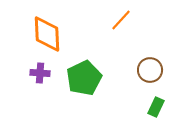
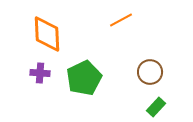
orange line: rotated 20 degrees clockwise
brown circle: moved 2 px down
green rectangle: rotated 18 degrees clockwise
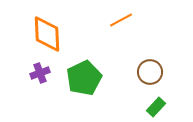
purple cross: rotated 24 degrees counterclockwise
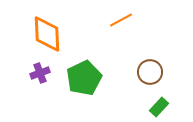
green rectangle: moved 3 px right
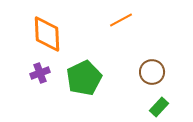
brown circle: moved 2 px right
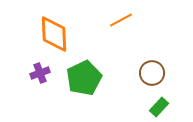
orange diamond: moved 7 px right
brown circle: moved 1 px down
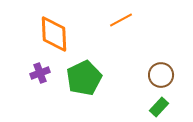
brown circle: moved 9 px right, 2 px down
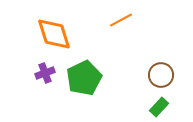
orange diamond: rotated 15 degrees counterclockwise
purple cross: moved 5 px right
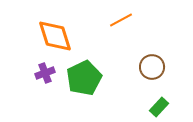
orange diamond: moved 1 px right, 2 px down
brown circle: moved 9 px left, 8 px up
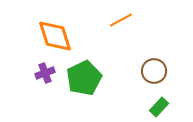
brown circle: moved 2 px right, 4 px down
